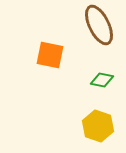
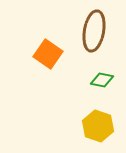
brown ellipse: moved 5 px left, 6 px down; rotated 36 degrees clockwise
orange square: moved 2 px left, 1 px up; rotated 24 degrees clockwise
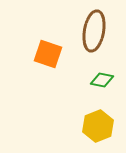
orange square: rotated 16 degrees counterclockwise
yellow hexagon: rotated 20 degrees clockwise
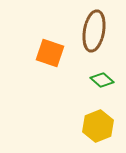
orange square: moved 2 px right, 1 px up
green diamond: rotated 30 degrees clockwise
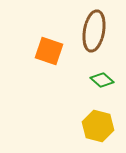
orange square: moved 1 px left, 2 px up
yellow hexagon: rotated 24 degrees counterclockwise
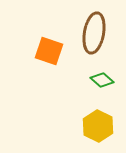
brown ellipse: moved 2 px down
yellow hexagon: rotated 12 degrees clockwise
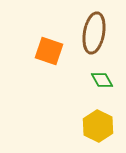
green diamond: rotated 20 degrees clockwise
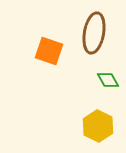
green diamond: moved 6 px right
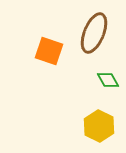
brown ellipse: rotated 12 degrees clockwise
yellow hexagon: moved 1 px right
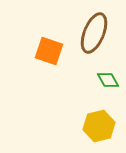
yellow hexagon: rotated 20 degrees clockwise
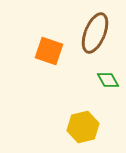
brown ellipse: moved 1 px right
yellow hexagon: moved 16 px left, 1 px down
